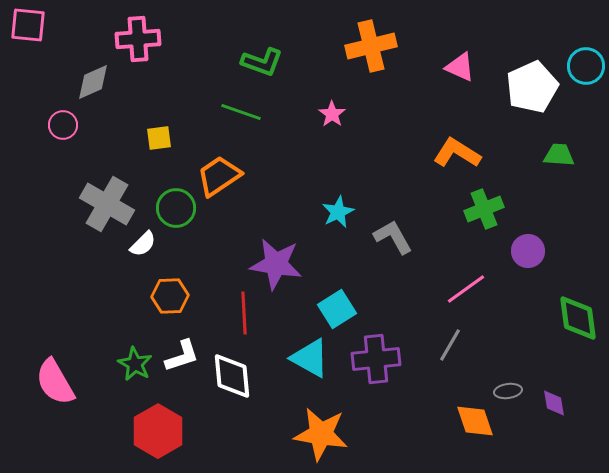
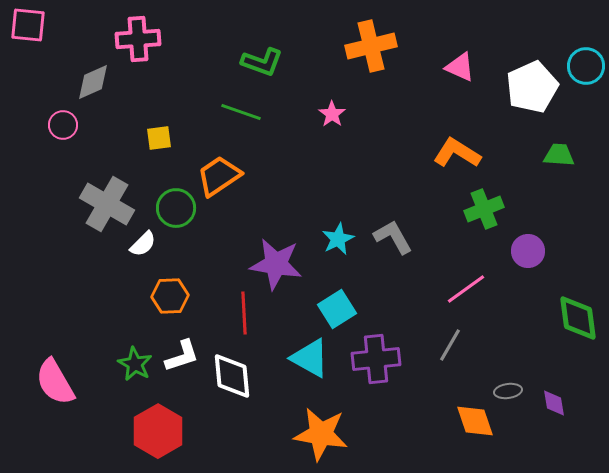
cyan star: moved 27 px down
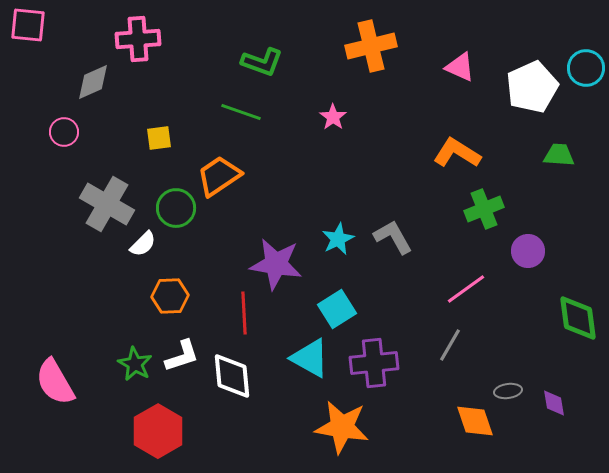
cyan circle: moved 2 px down
pink star: moved 1 px right, 3 px down
pink circle: moved 1 px right, 7 px down
purple cross: moved 2 px left, 4 px down
orange star: moved 21 px right, 7 px up
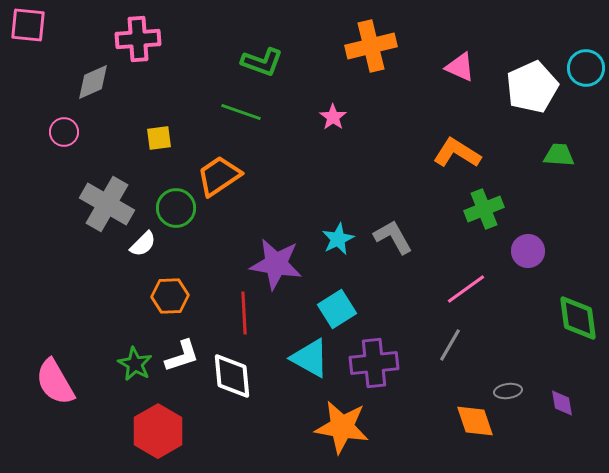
purple diamond: moved 8 px right
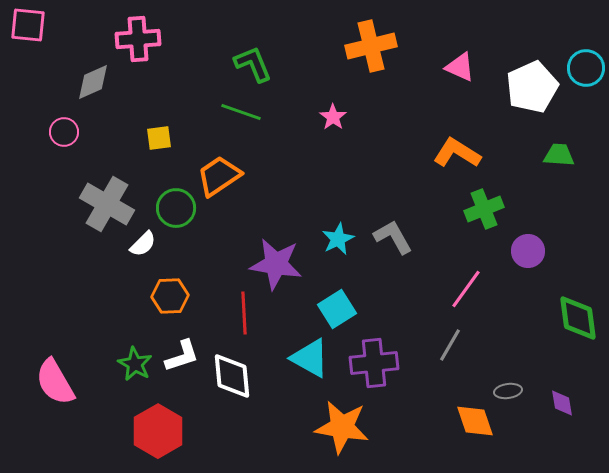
green L-shape: moved 9 px left, 2 px down; rotated 132 degrees counterclockwise
pink line: rotated 18 degrees counterclockwise
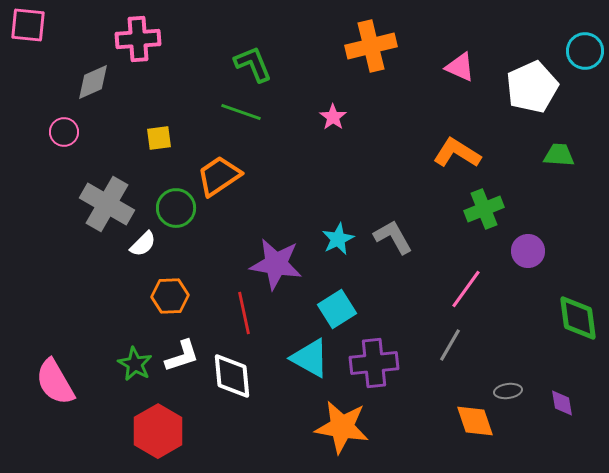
cyan circle: moved 1 px left, 17 px up
red line: rotated 9 degrees counterclockwise
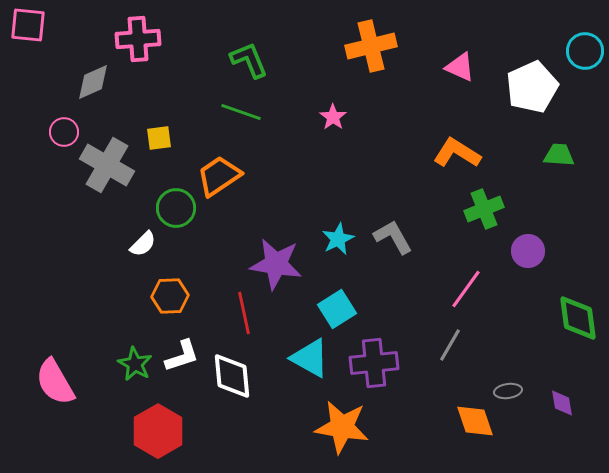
green L-shape: moved 4 px left, 4 px up
gray cross: moved 39 px up
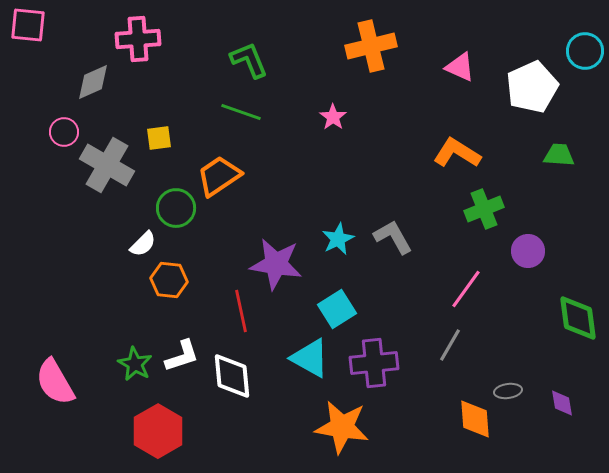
orange hexagon: moved 1 px left, 16 px up; rotated 9 degrees clockwise
red line: moved 3 px left, 2 px up
orange diamond: moved 2 px up; rotated 15 degrees clockwise
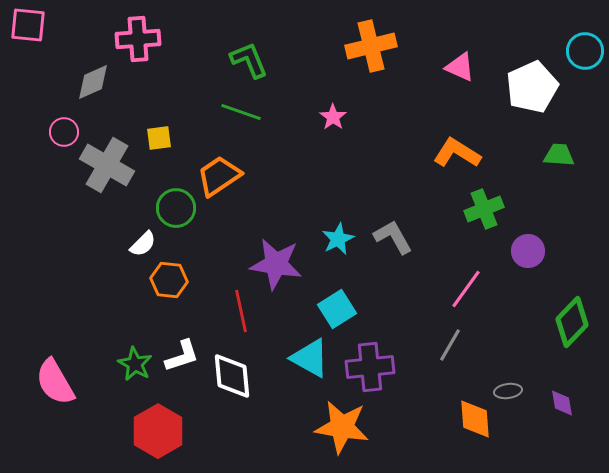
green diamond: moved 6 px left, 4 px down; rotated 51 degrees clockwise
purple cross: moved 4 px left, 4 px down
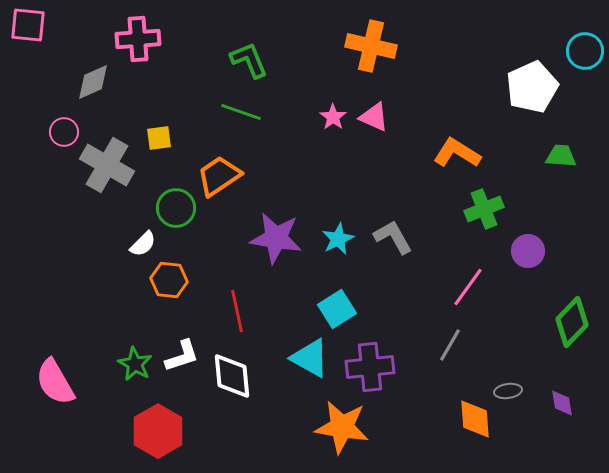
orange cross: rotated 27 degrees clockwise
pink triangle: moved 86 px left, 50 px down
green trapezoid: moved 2 px right, 1 px down
purple star: moved 26 px up
pink line: moved 2 px right, 2 px up
red line: moved 4 px left
